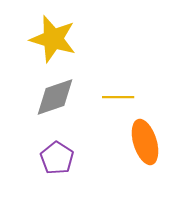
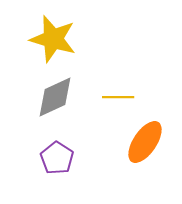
gray diamond: rotated 6 degrees counterclockwise
orange ellipse: rotated 51 degrees clockwise
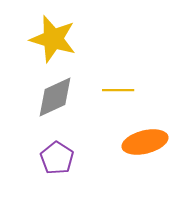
yellow line: moved 7 px up
orange ellipse: rotated 42 degrees clockwise
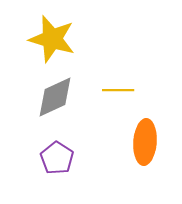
yellow star: moved 1 px left
orange ellipse: rotated 72 degrees counterclockwise
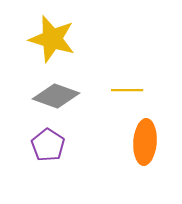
yellow line: moved 9 px right
gray diamond: moved 1 px right, 1 px up; rotated 45 degrees clockwise
purple pentagon: moved 9 px left, 13 px up
